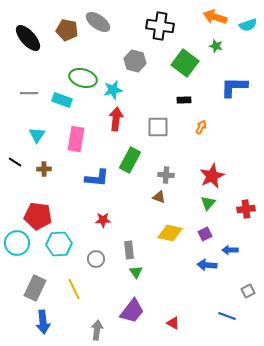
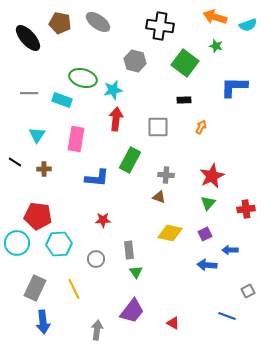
brown pentagon at (67, 30): moved 7 px left, 7 px up
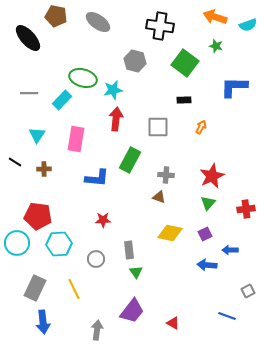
brown pentagon at (60, 23): moved 4 px left, 7 px up
cyan rectangle at (62, 100): rotated 66 degrees counterclockwise
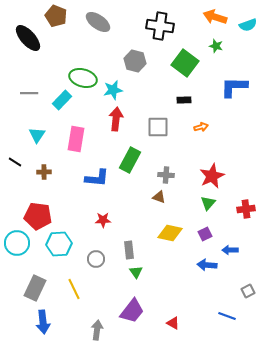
brown pentagon at (56, 16): rotated 10 degrees clockwise
orange arrow at (201, 127): rotated 48 degrees clockwise
brown cross at (44, 169): moved 3 px down
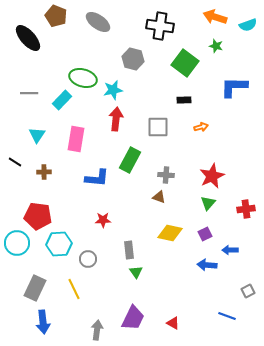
gray hexagon at (135, 61): moved 2 px left, 2 px up
gray circle at (96, 259): moved 8 px left
purple trapezoid at (132, 311): moved 1 px right, 7 px down; rotated 12 degrees counterclockwise
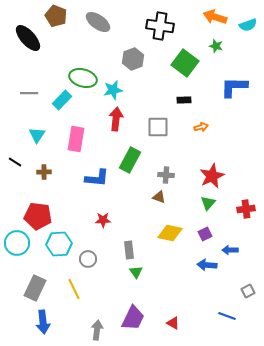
gray hexagon at (133, 59): rotated 25 degrees clockwise
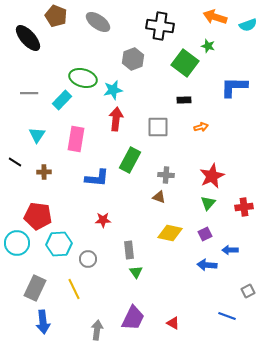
green star at (216, 46): moved 8 px left
red cross at (246, 209): moved 2 px left, 2 px up
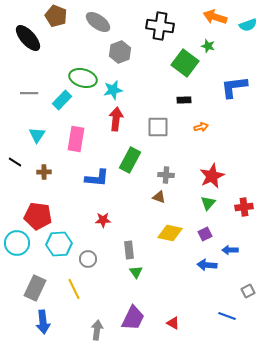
gray hexagon at (133, 59): moved 13 px left, 7 px up
blue L-shape at (234, 87): rotated 8 degrees counterclockwise
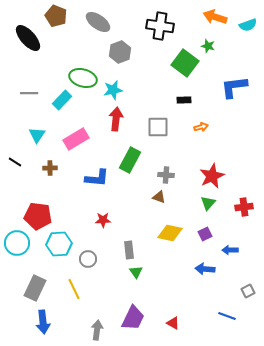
pink rectangle at (76, 139): rotated 50 degrees clockwise
brown cross at (44, 172): moved 6 px right, 4 px up
blue arrow at (207, 265): moved 2 px left, 4 px down
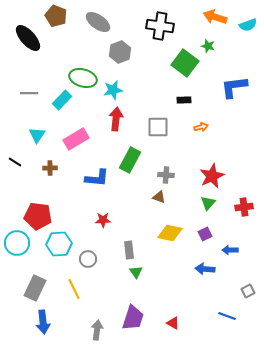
purple trapezoid at (133, 318): rotated 8 degrees counterclockwise
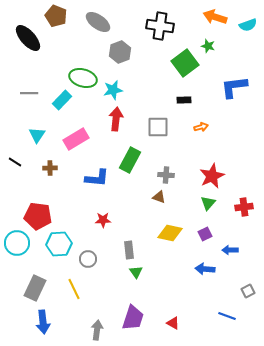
green square at (185, 63): rotated 16 degrees clockwise
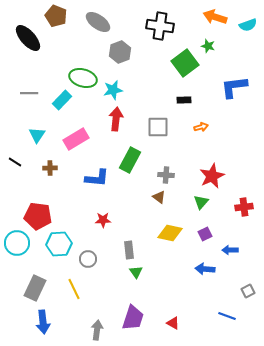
brown triangle at (159, 197): rotated 16 degrees clockwise
green triangle at (208, 203): moved 7 px left, 1 px up
